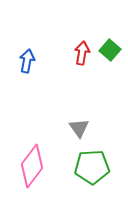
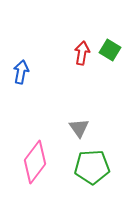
green square: rotated 10 degrees counterclockwise
blue arrow: moved 6 px left, 11 px down
pink diamond: moved 3 px right, 4 px up
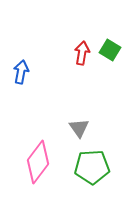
pink diamond: moved 3 px right
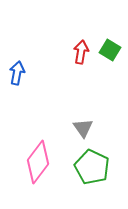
red arrow: moved 1 px left, 1 px up
blue arrow: moved 4 px left, 1 px down
gray triangle: moved 4 px right
green pentagon: rotated 28 degrees clockwise
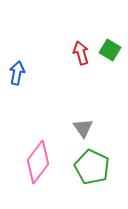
red arrow: moved 1 px down; rotated 25 degrees counterclockwise
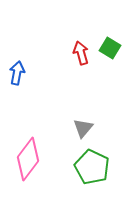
green square: moved 2 px up
gray triangle: rotated 15 degrees clockwise
pink diamond: moved 10 px left, 3 px up
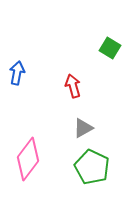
red arrow: moved 8 px left, 33 px down
gray triangle: rotated 20 degrees clockwise
